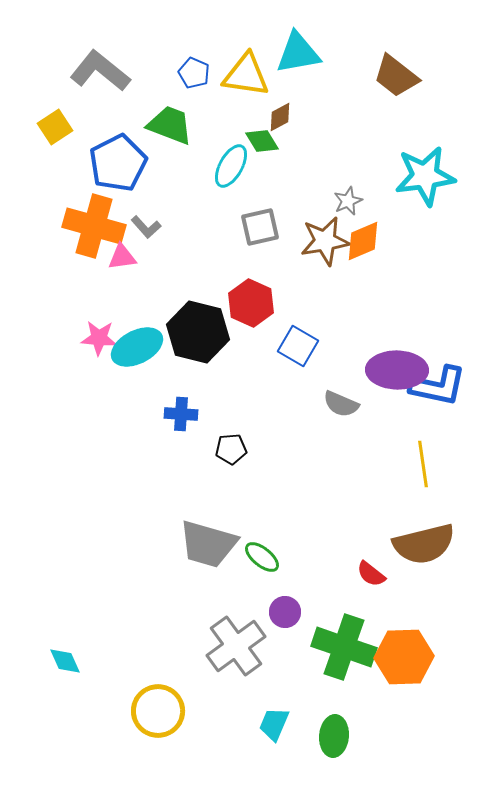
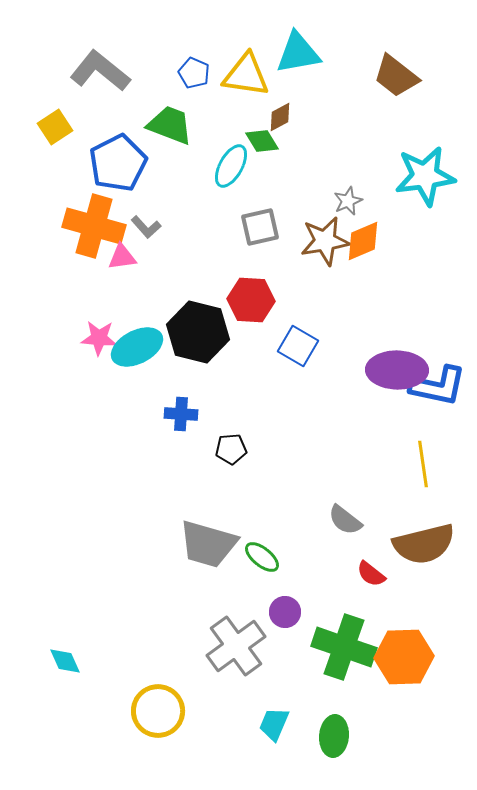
red hexagon at (251, 303): moved 3 px up; rotated 21 degrees counterclockwise
gray semicircle at (341, 404): moved 4 px right, 116 px down; rotated 15 degrees clockwise
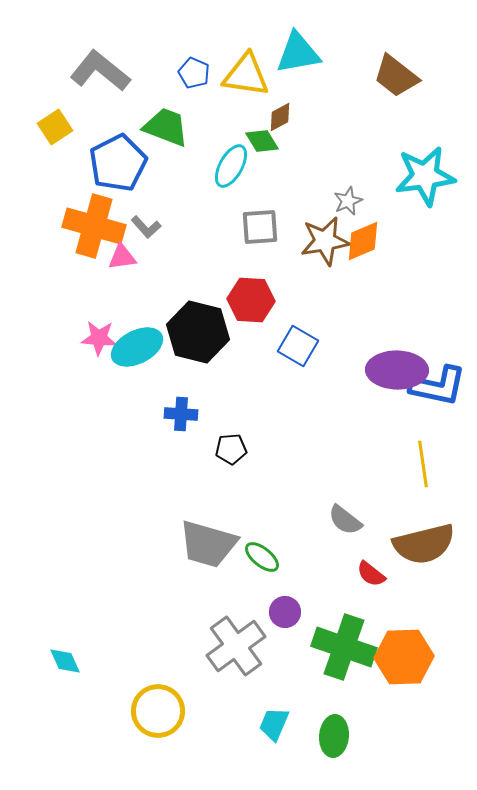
green trapezoid at (170, 125): moved 4 px left, 2 px down
gray square at (260, 227): rotated 9 degrees clockwise
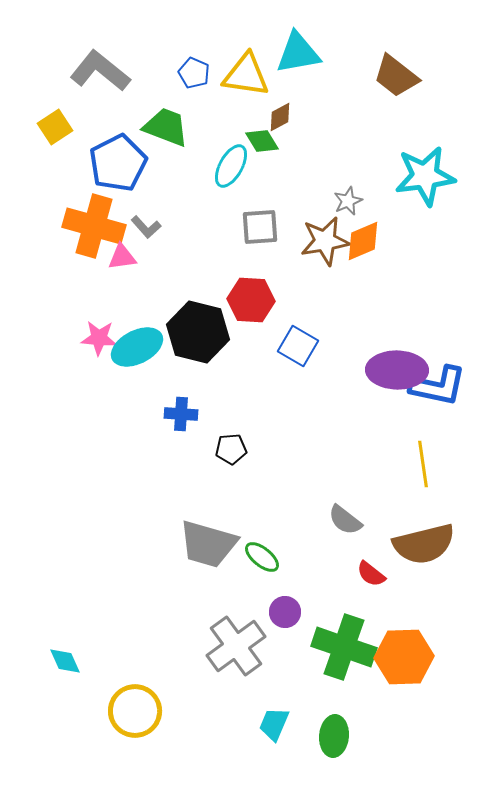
yellow circle at (158, 711): moved 23 px left
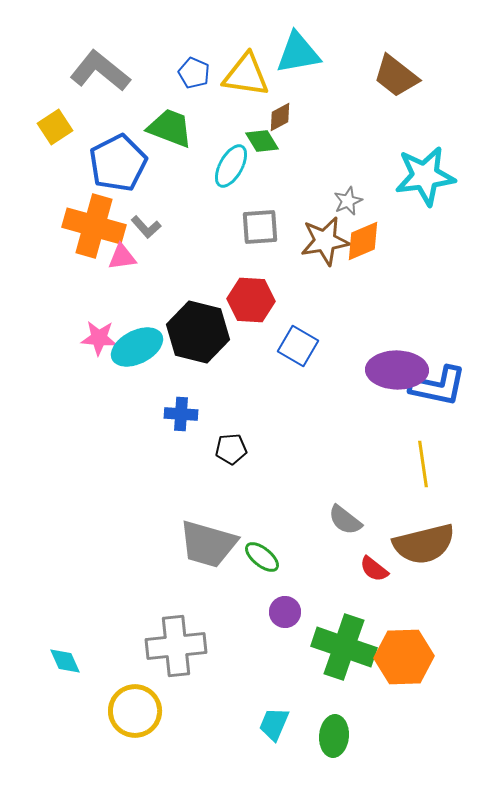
green trapezoid at (166, 127): moved 4 px right, 1 px down
red semicircle at (371, 574): moved 3 px right, 5 px up
gray cross at (236, 646): moved 60 px left; rotated 30 degrees clockwise
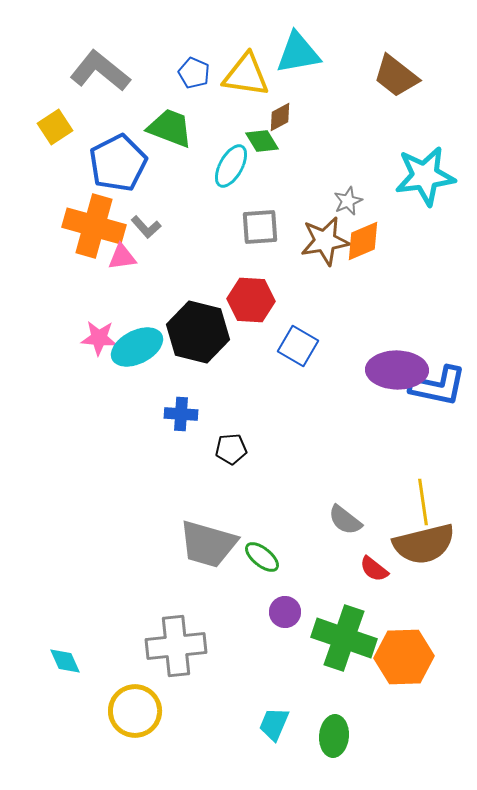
yellow line at (423, 464): moved 38 px down
green cross at (344, 647): moved 9 px up
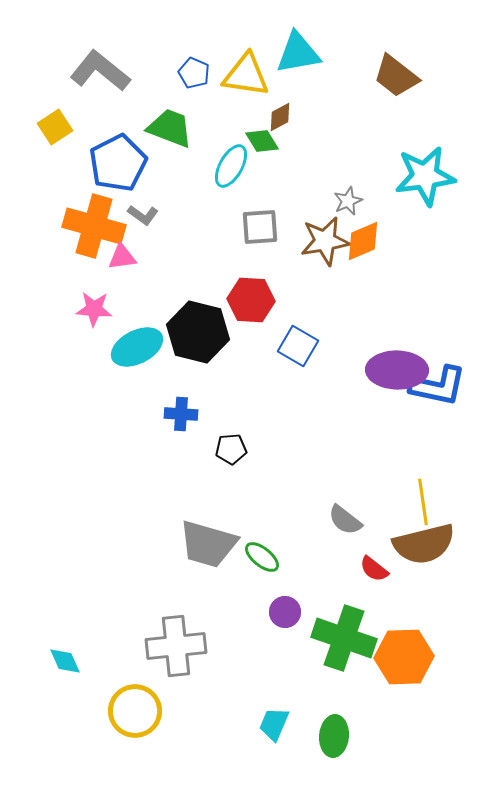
gray L-shape at (146, 227): moved 3 px left, 12 px up; rotated 12 degrees counterclockwise
pink star at (99, 338): moved 5 px left, 29 px up
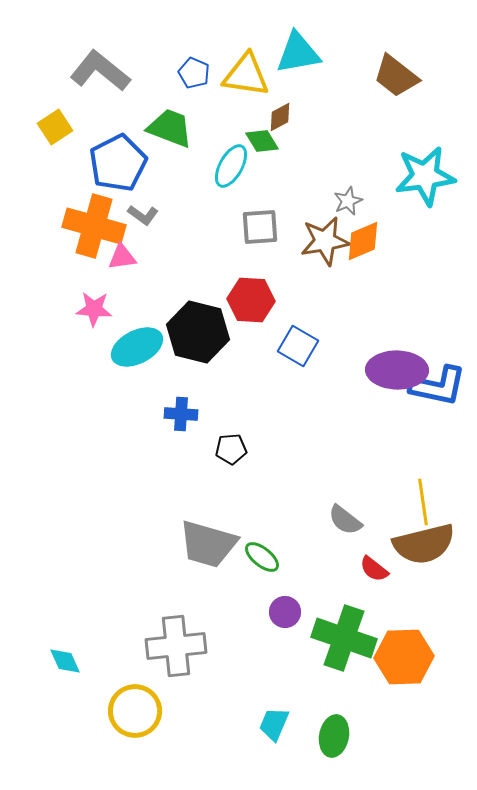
green ellipse at (334, 736): rotated 6 degrees clockwise
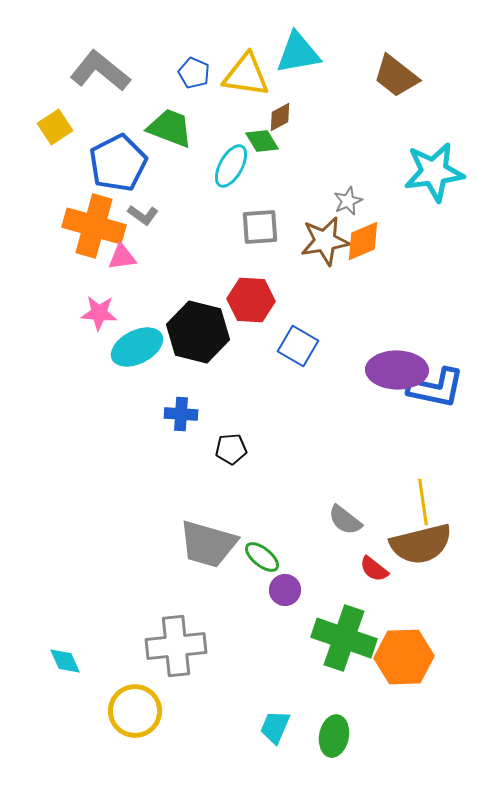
cyan star at (425, 176): moved 9 px right, 4 px up
pink star at (94, 309): moved 5 px right, 4 px down
blue L-shape at (438, 386): moved 2 px left, 2 px down
brown semicircle at (424, 544): moved 3 px left
purple circle at (285, 612): moved 22 px up
cyan trapezoid at (274, 724): moved 1 px right, 3 px down
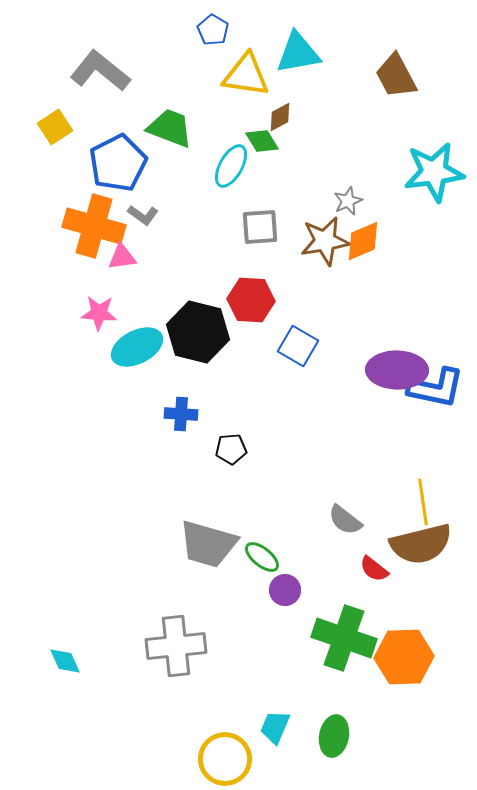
blue pentagon at (194, 73): moved 19 px right, 43 px up; rotated 8 degrees clockwise
brown trapezoid at (396, 76): rotated 24 degrees clockwise
yellow circle at (135, 711): moved 90 px right, 48 px down
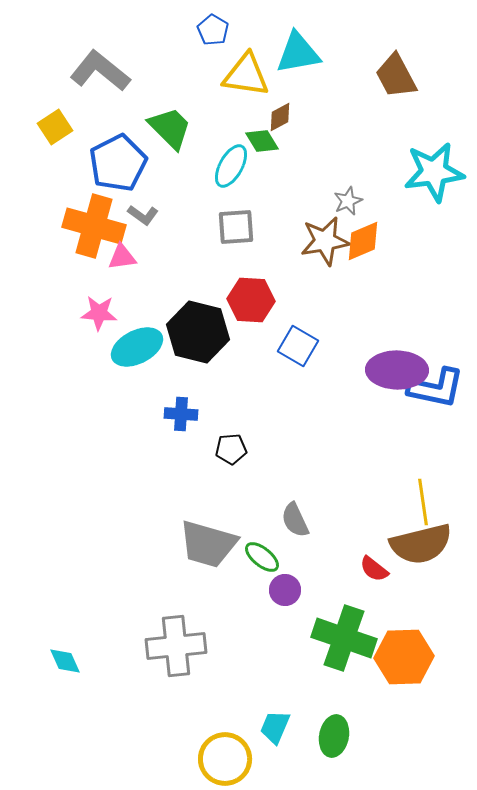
green trapezoid at (170, 128): rotated 24 degrees clockwise
gray square at (260, 227): moved 24 px left
gray semicircle at (345, 520): moved 50 px left; rotated 27 degrees clockwise
